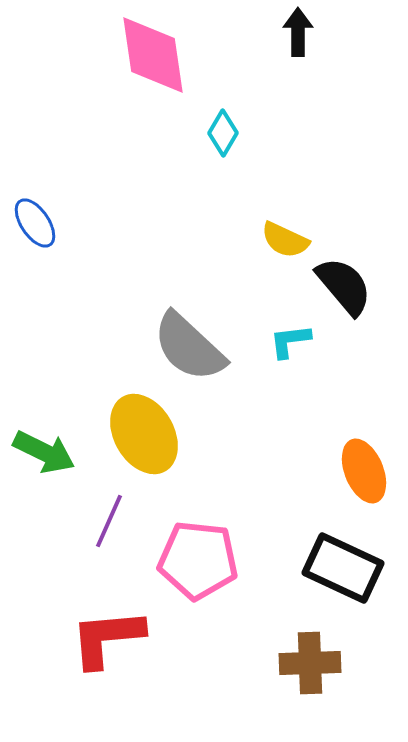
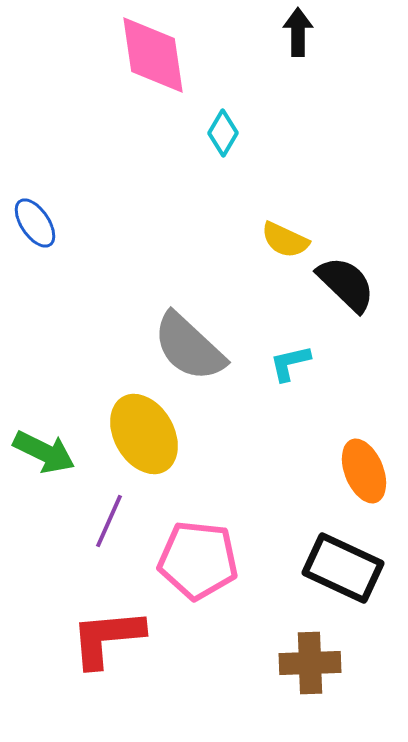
black semicircle: moved 2 px right, 2 px up; rotated 6 degrees counterclockwise
cyan L-shape: moved 22 px down; rotated 6 degrees counterclockwise
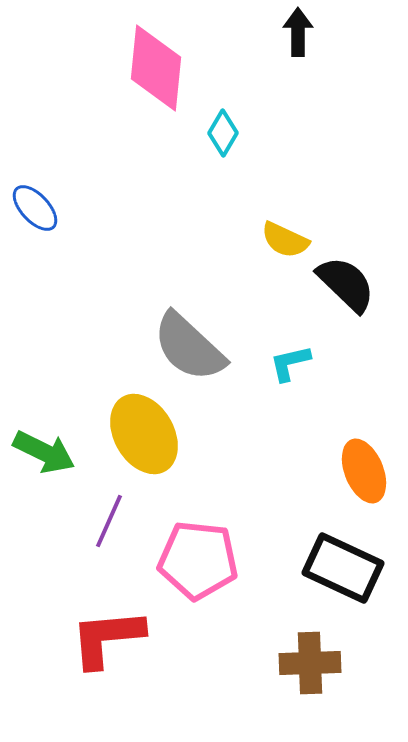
pink diamond: moved 3 px right, 13 px down; rotated 14 degrees clockwise
blue ellipse: moved 15 px up; rotated 9 degrees counterclockwise
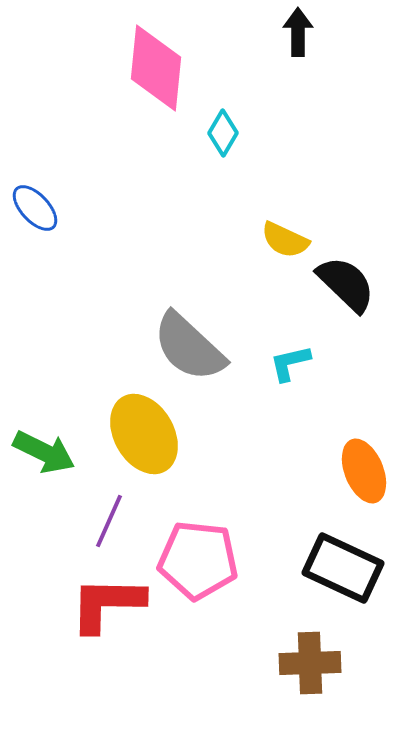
red L-shape: moved 34 px up; rotated 6 degrees clockwise
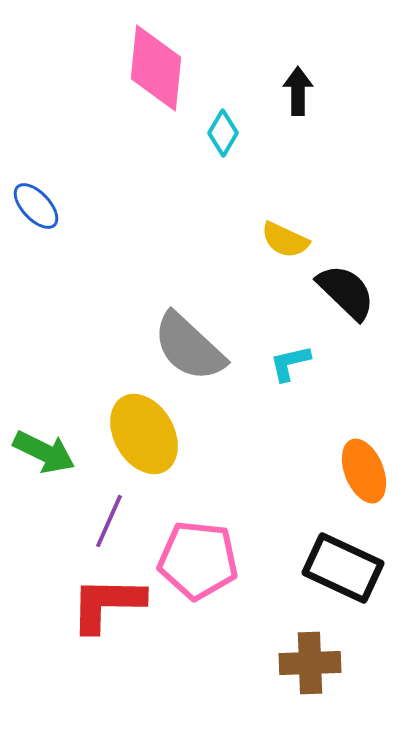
black arrow: moved 59 px down
blue ellipse: moved 1 px right, 2 px up
black semicircle: moved 8 px down
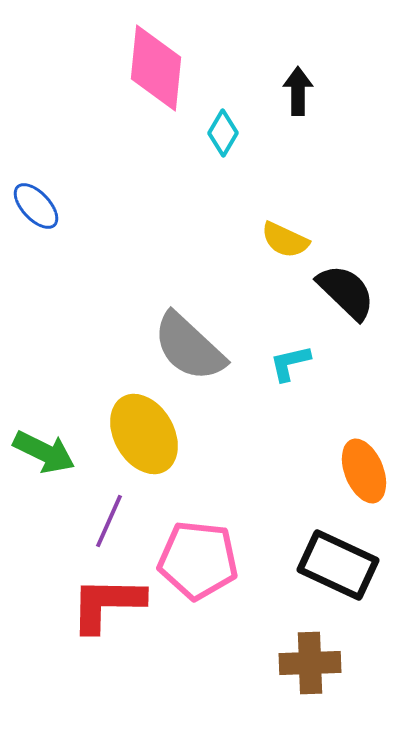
black rectangle: moved 5 px left, 3 px up
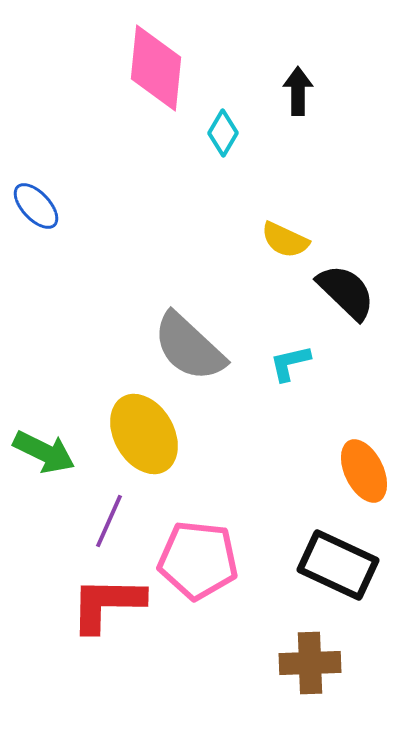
orange ellipse: rotated 4 degrees counterclockwise
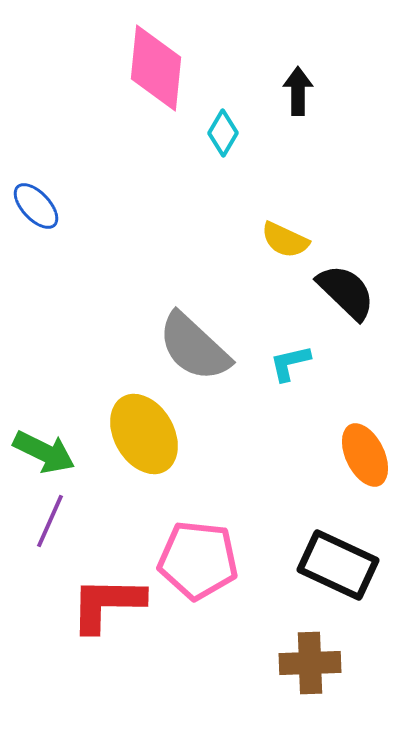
gray semicircle: moved 5 px right
orange ellipse: moved 1 px right, 16 px up
purple line: moved 59 px left
